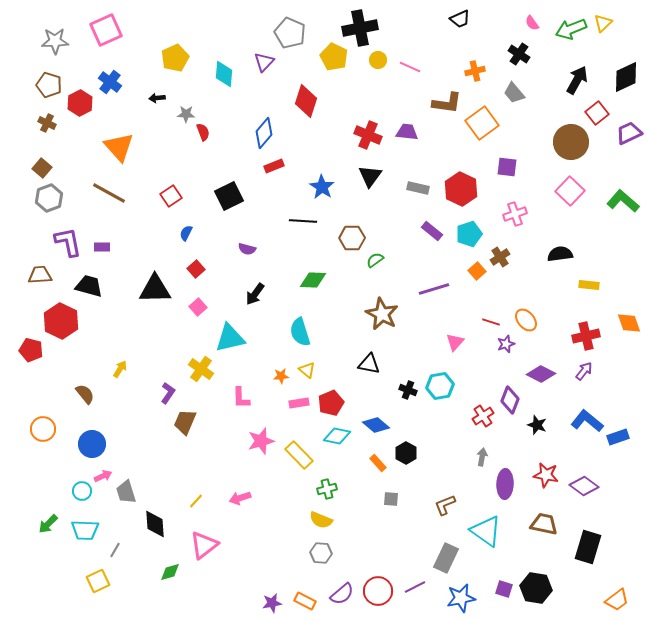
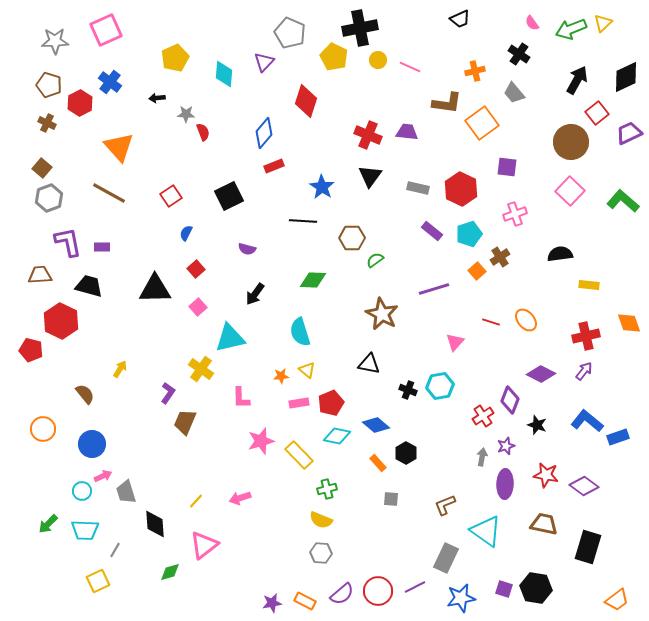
purple star at (506, 344): moved 102 px down
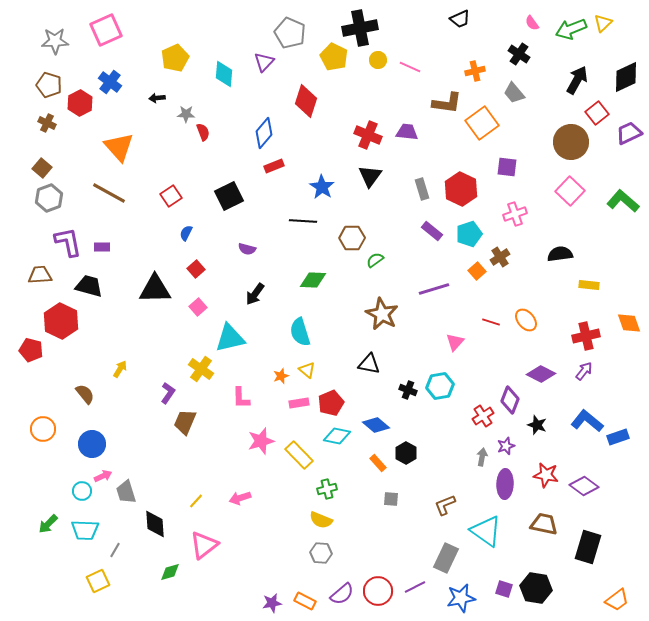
gray rectangle at (418, 188): moved 4 px right, 1 px down; rotated 60 degrees clockwise
orange star at (281, 376): rotated 14 degrees counterclockwise
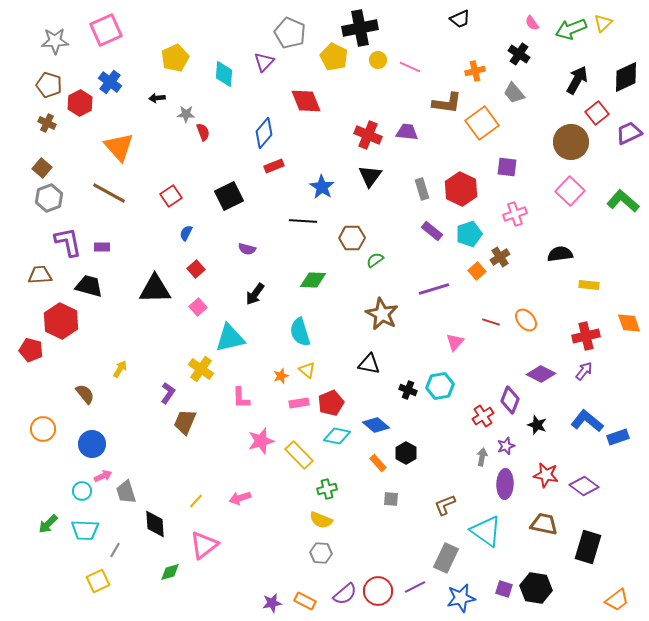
red diamond at (306, 101): rotated 40 degrees counterclockwise
purple semicircle at (342, 594): moved 3 px right
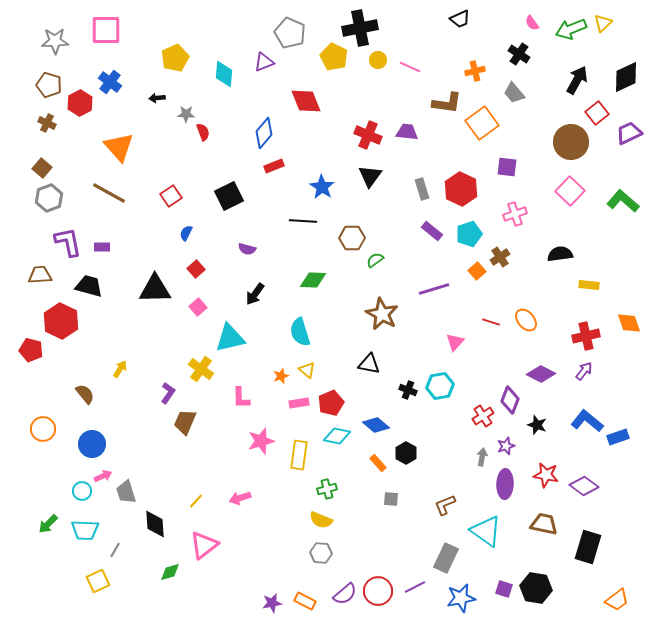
pink square at (106, 30): rotated 24 degrees clockwise
purple triangle at (264, 62): rotated 25 degrees clockwise
yellow rectangle at (299, 455): rotated 52 degrees clockwise
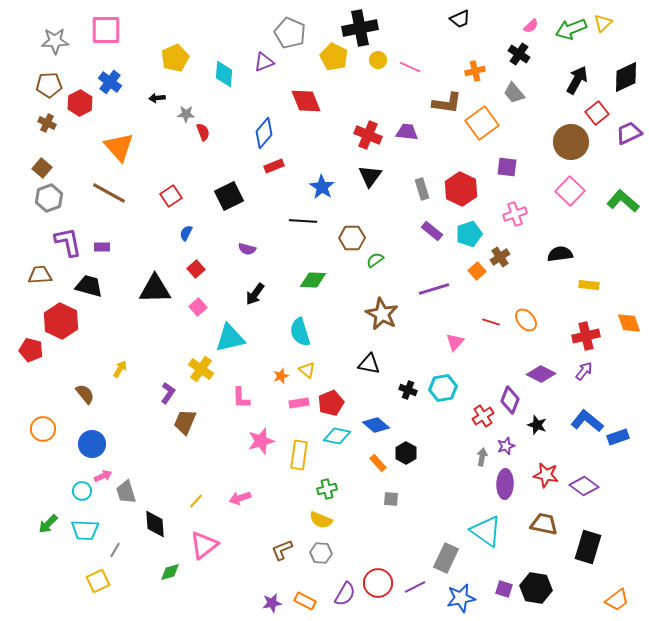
pink semicircle at (532, 23): moved 1 px left, 3 px down; rotated 98 degrees counterclockwise
brown pentagon at (49, 85): rotated 20 degrees counterclockwise
cyan hexagon at (440, 386): moved 3 px right, 2 px down
brown L-shape at (445, 505): moved 163 px left, 45 px down
red circle at (378, 591): moved 8 px up
purple semicircle at (345, 594): rotated 20 degrees counterclockwise
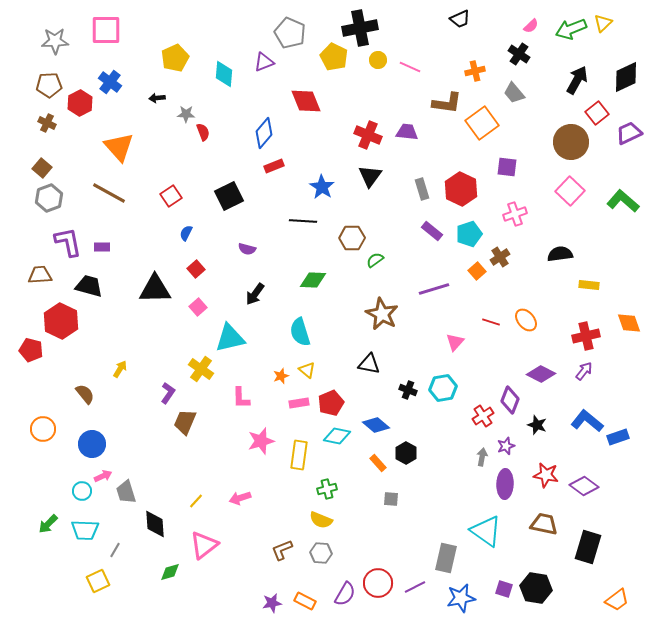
gray rectangle at (446, 558): rotated 12 degrees counterclockwise
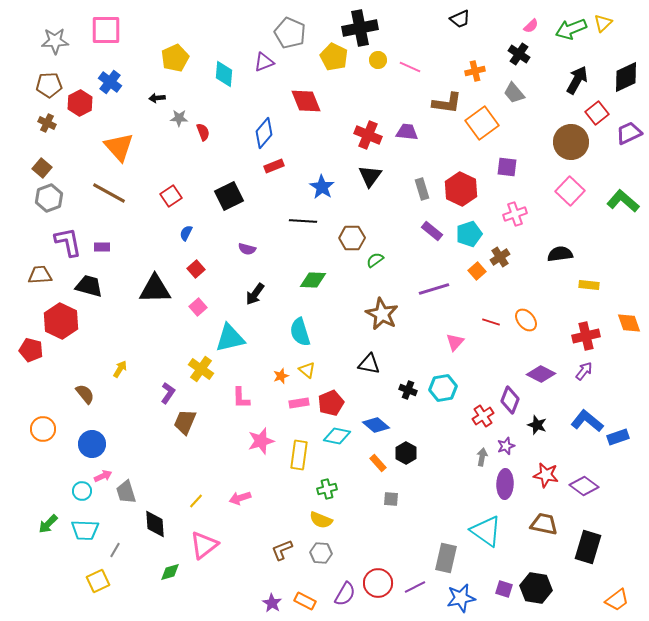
gray star at (186, 114): moved 7 px left, 4 px down
purple star at (272, 603): rotated 30 degrees counterclockwise
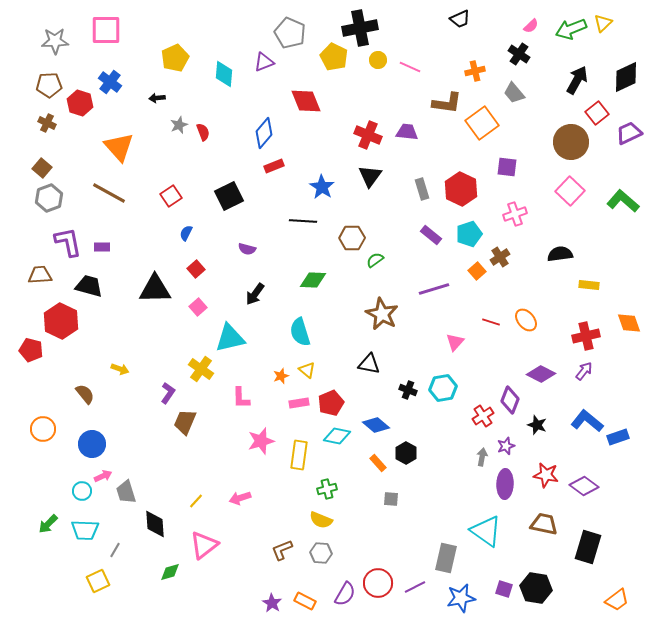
red hexagon at (80, 103): rotated 15 degrees counterclockwise
gray star at (179, 118): moved 7 px down; rotated 24 degrees counterclockwise
purple rectangle at (432, 231): moved 1 px left, 4 px down
yellow arrow at (120, 369): rotated 78 degrees clockwise
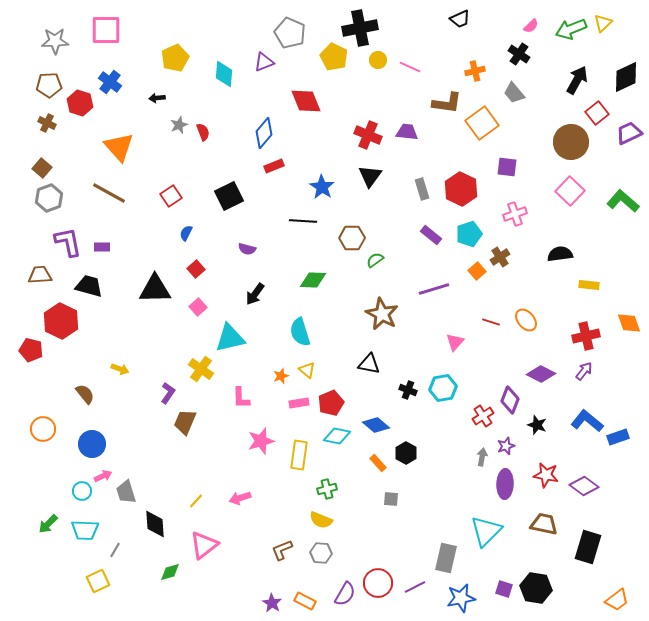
cyan triangle at (486, 531): rotated 40 degrees clockwise
